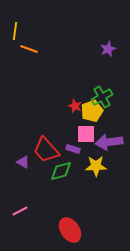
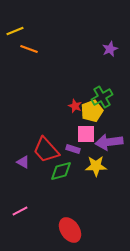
yellow line: rotated 60 degrees clockwise
purple star: moved 2 px right
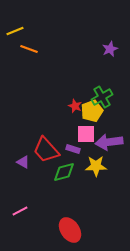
green diamond: moved 3 px right, 1 px down
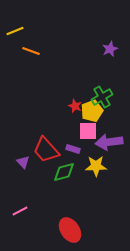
orange line: moved 2 px right, 2 px down
pink square: moved 2 px right, 3 px up
purple triangle: rotated 16 degrees clockwise
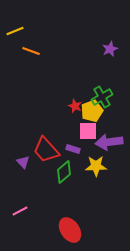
green diamond: rotated 25 degrees counterclockwise
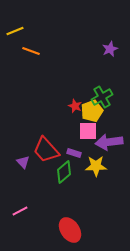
purple rectangle: moved 1 px right, 4 px down
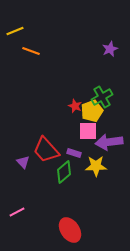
pink line: moved 3 px left, 1 px down
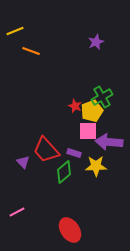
purple star: moved 14 px left, 7 px up
purple arrow: rotated 12 degrees clockwise
